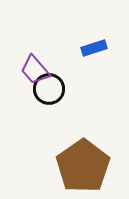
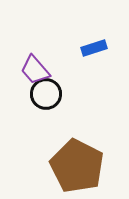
black circle: moved 3 px left, 5 px down
brown pentagon: moved 6 px left; rotated 10 degrees counterclockwise
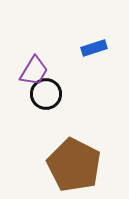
purple trapezoid: moved 1 px left, 1 px down; rotated 108 degrees counterclockwise
brown pentagon: moved 3 px left, 1 px up
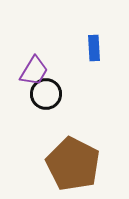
blue rectangle: rotated 75 degrees counterclockwise
brown pentagon: moved 1 px left, 1 px up
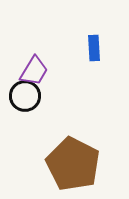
black circle: moved 21 px left, 2 px down
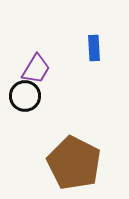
purple trapezoid: moved 2 px right, 2 px up
brown pentagon: moved 1 px right, 1 px up
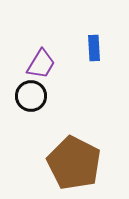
purple trapezoid: moved 5 px right, 5 px up
black circle: moved 6 px right
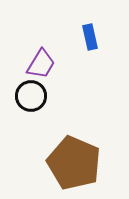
blue rectangle: moved 4 px left, 11 px up; rotated 10 degrees counterclockwise
brown pentagon: rotated 4 degrees counterclockwise
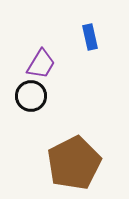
brown pentagon: rotated 22 degrees clockwise
